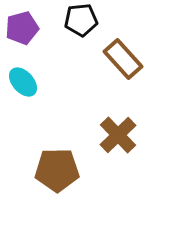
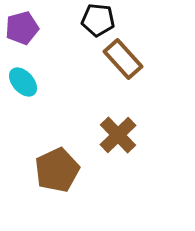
black pentagon: moved 17 px right; rotated 12 degrees clockwise
brown pentagon: rotated 24 degrees counterclockwise
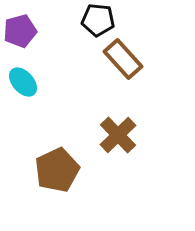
purple pentagon: moved 2 px left, 3 px down
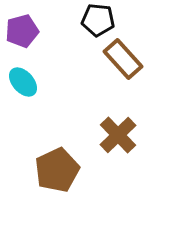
purple pentagon: moved 2 px right
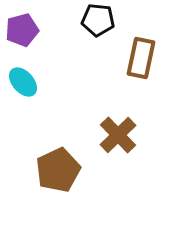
purple pentagon: moved 1 px up
brown rectangle: moved 18 px right, 1 px up; rotated 54 degrees clockwise
brown pentagon: moved 1 px right
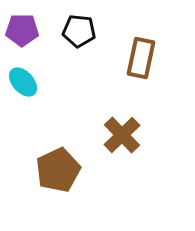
black pentagon: moved 19 px left, 11 px down
purple pentagon: rotated 16 degrees clockwise
brown cross: moved 4 px right
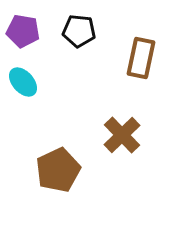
purple pentagon: moved 1 px right, 1 px down; rotated 8 degrees clockwise
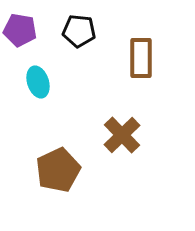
purple pentagon: moved 3 px left, 1 px up
brown rectangle: rotated 12 degrees counterclockwise
cyan ellipse: moved 15 px right; rotated 24 degrees clockwise
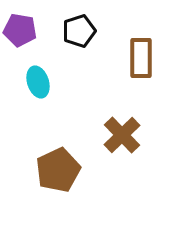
black pentagon: rotated 24 degrees counterclockwise
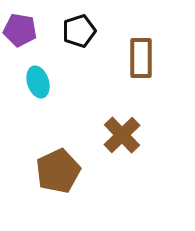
brown pentagon: moved 1 px down
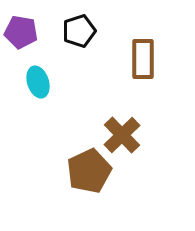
purple pentagon: moved 1 px right, 2 px down
brown rectangle: moved 2 px right, 1 px down
brown pentagon: moved 31 px right
